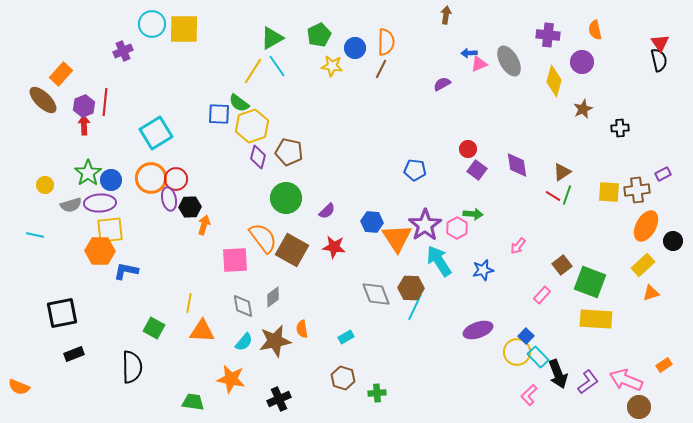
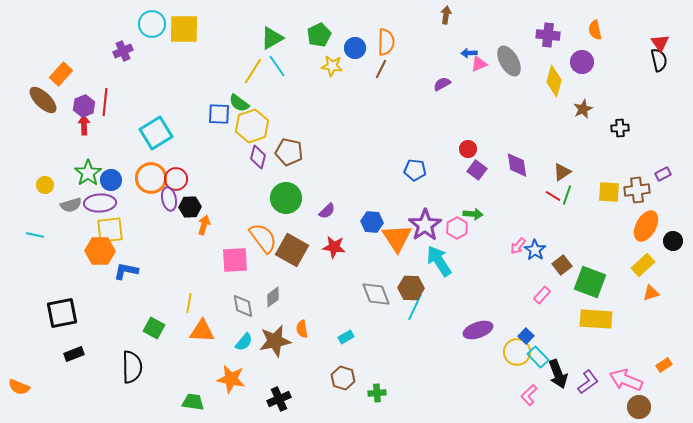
blue star at (483, 270): moved 52 px right, 20 px up; rotated 25 degrees counterclockwise
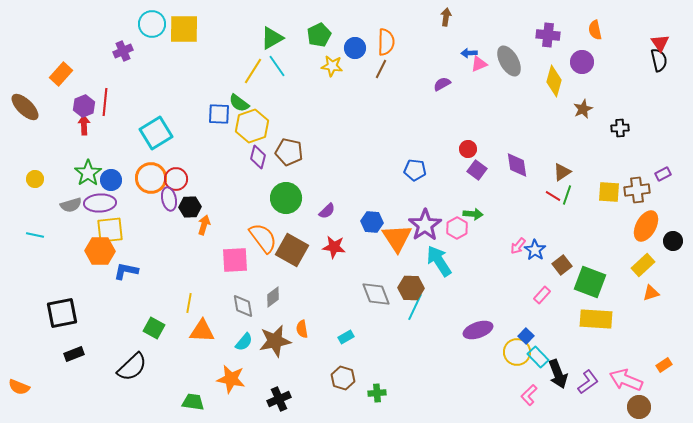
brown arrow at (446, 15): moved 2 px down
brown ellipse at (43, 100): moved 18 px left, 7 px down
yellow circle at (45, 185): moved 10 px left, 6 px up
black semicircle at (132, 367): rotated 48 degrees clockwise
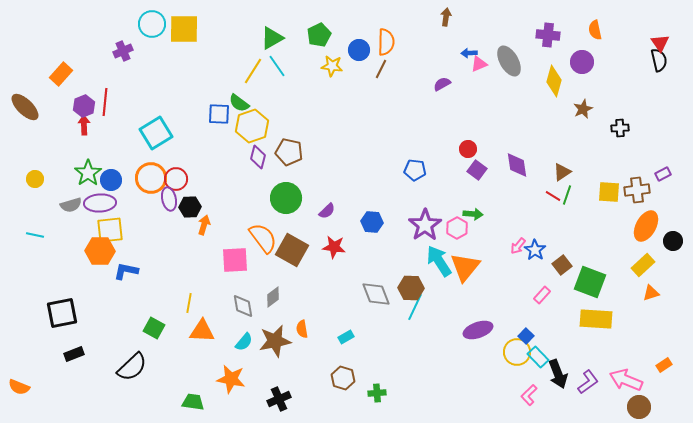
blue circle at (355, 48): moved 4 px right, 2 px down
orange triangle at (397, 238): moved 68 px right, 29 px down; rotated 12 degrees clockwise
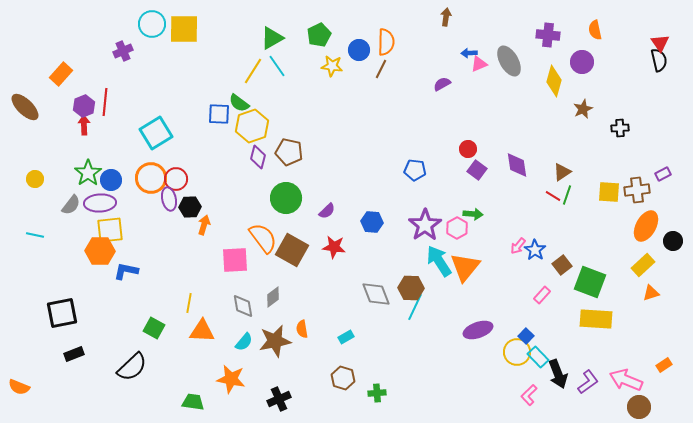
gray semicircle at (71, 205): rotated 35 degrees counterclockwise
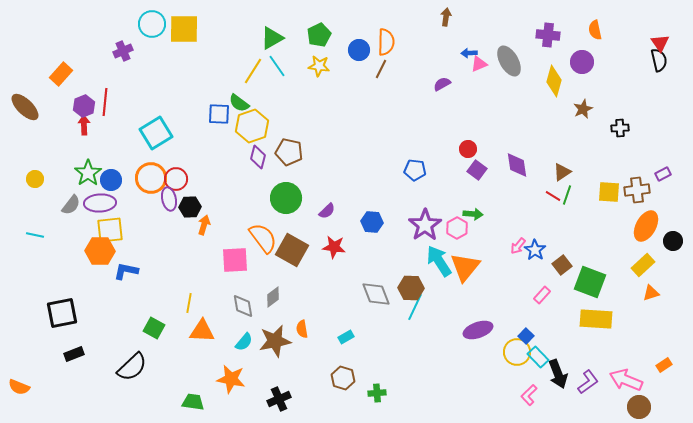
yellow star at (332, 66): moved 13 px left
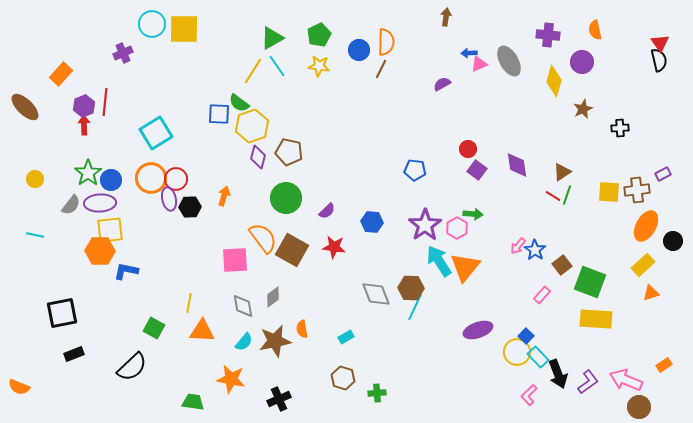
purple cross at (123, 51): moved 2 px down
orange arrow at (204, 225): moved 20 px right, 29 px up
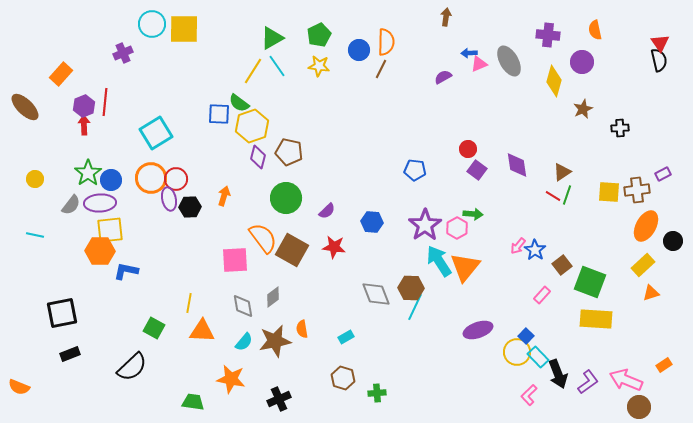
purple semicircle at (442, 84): moved 1 px right, 7 px up
black rectangle at (74, 354): moved 4 px left
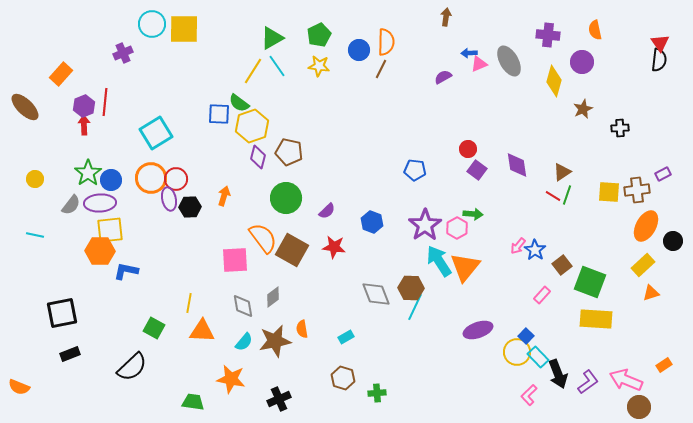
black semicircle at (659, 60): rotated 20 degrees clockwise
blue hexagon at (372, 222): rotated 15 degrees clockwise
